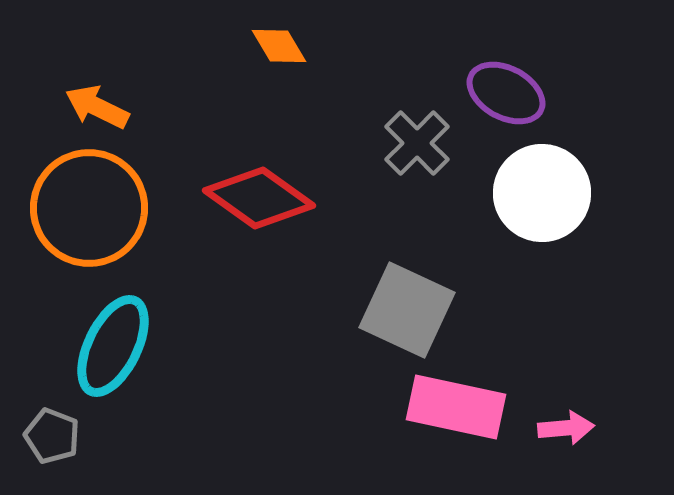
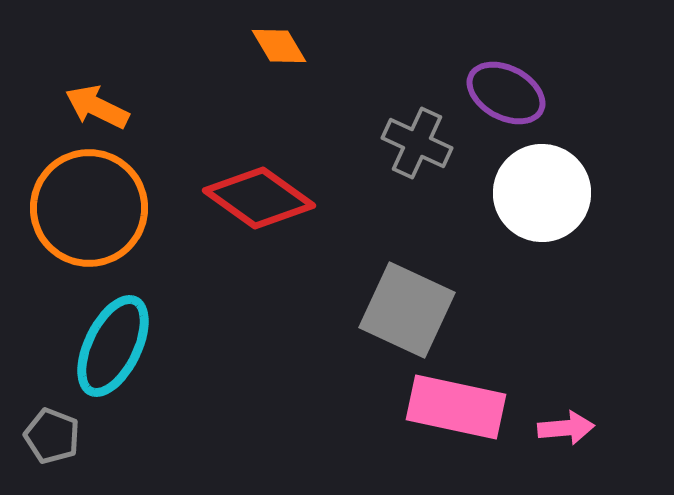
gray cross: rotated 20 degrees counterclockwise
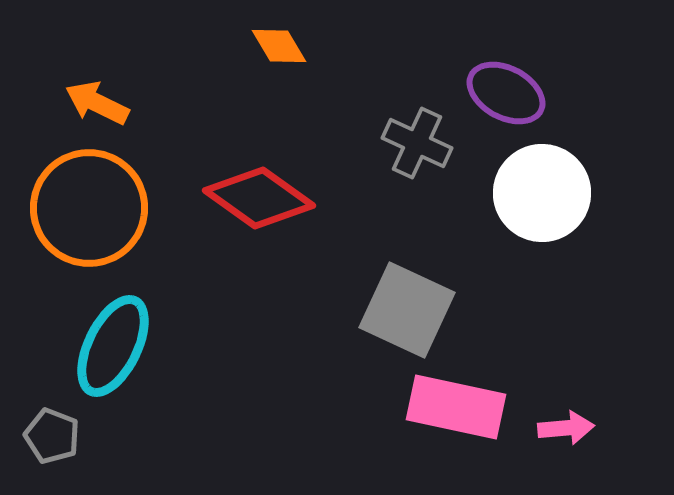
orange arrow: moved 4 px up
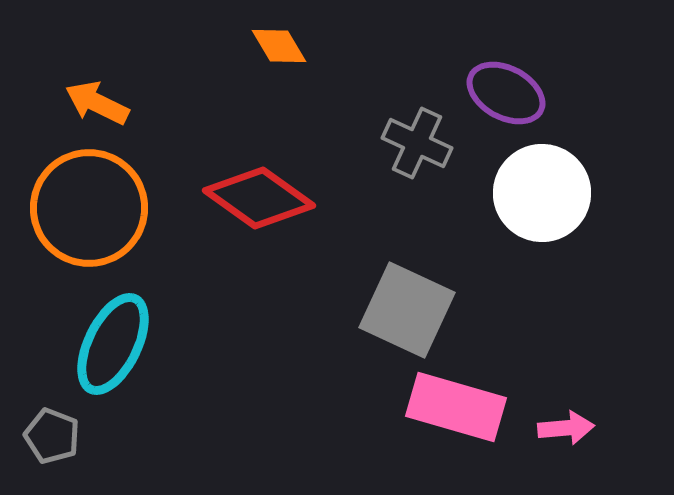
cyan ellipse: moved 2 px up
pink rectangle: rotated 4 degrees clockwise
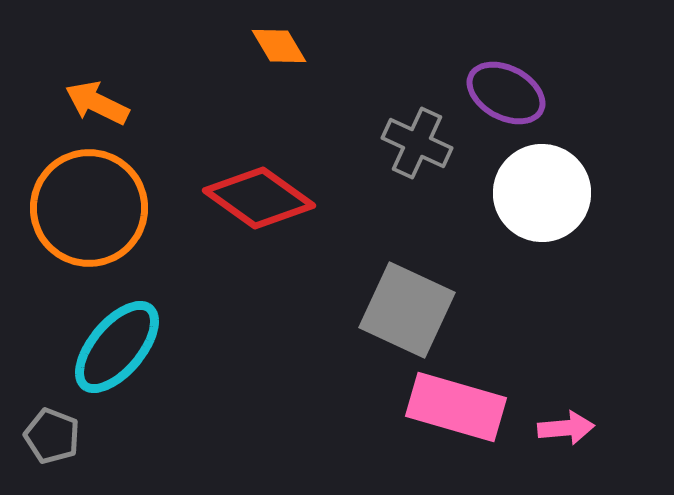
cyan ellipse: moved 4 px right, 3 px down; rotated 14 degrees clockwise
